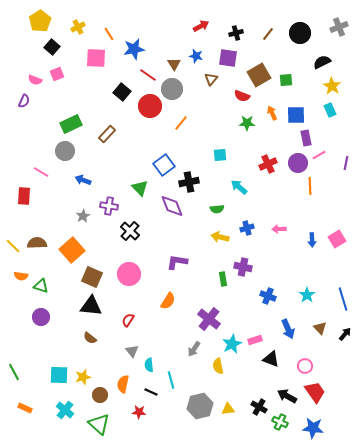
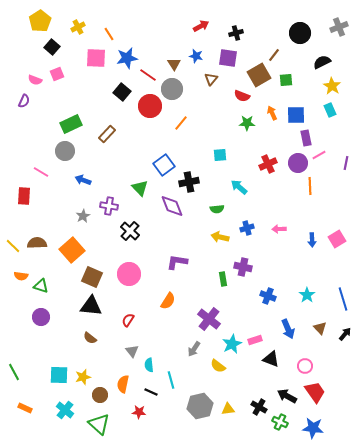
brown line at (268, 34): moved 6 px right, 21 px down
blue star at (134, 49): moved 7 px left, 9 px down
yellow semicircle at (218, 366): rotated 42 degrees counterclockwise
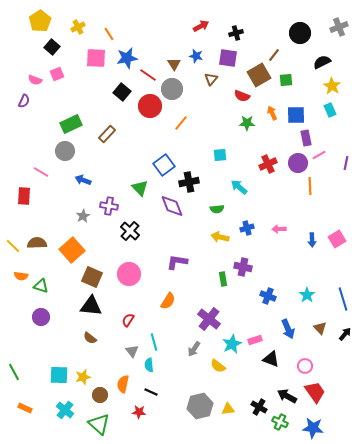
cyan line at (171, 380): moved 17 px left, 38 px up
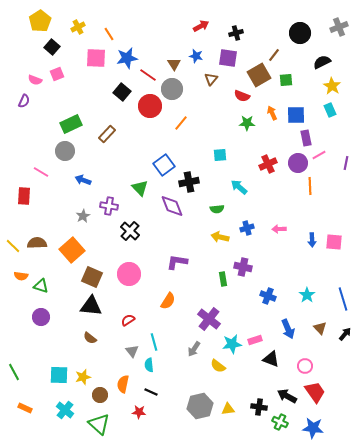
pink square at (337, 239): moved 3 px left, 3 px down; rotated 36 degrees clockwise
red semicircle at (128, 320): rotated 24 degrees clockwise
cyan star at (232, 344): rotated 18 degrees clockwise
black cross at (259, 407): rotated 21 degrees counterclockwise
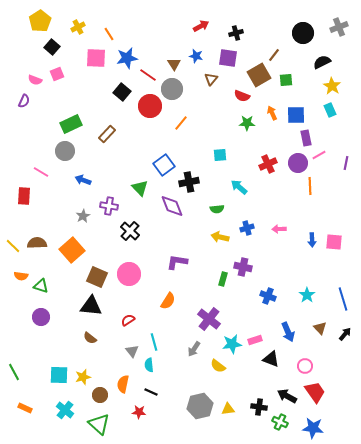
black circle at (300, 33): moved 3 px right
brown square at (92, 277): moved 5 px right
green rectangle at (223, 279): rotated 24 degrees clockwise
blue arrow at (288, 329): moved 3 px down
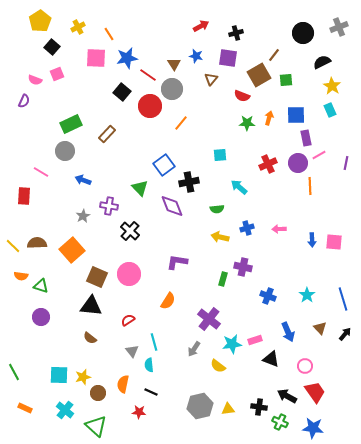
orange arrow at (272, 113): moved 3 px left, 5 px down; rotated 40 degrees clockwise
brown circle at (100, 395): moved 2 px left, 2 px up
green triangle at (99, 424): moved 3 px left, 2 px down
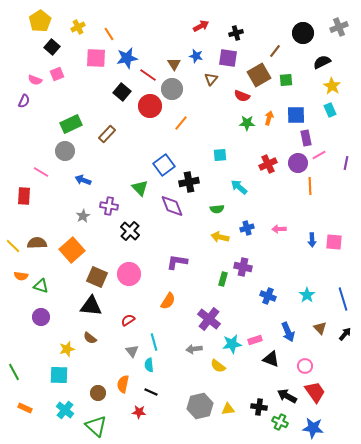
brown line at (274, 55): moved 1 px right, 4 px up
gray arrow at (194, 349): rotated 49 degrees clockwise
yellow star at (83, 377): moved 16 px left, 28 px up
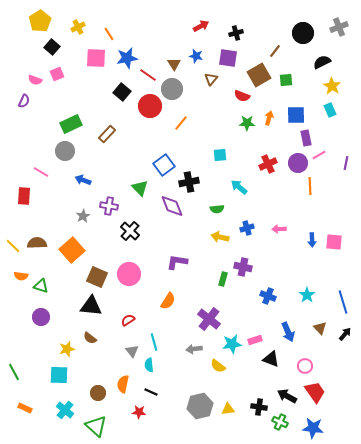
blue line at (343, 299): moved 3 px down
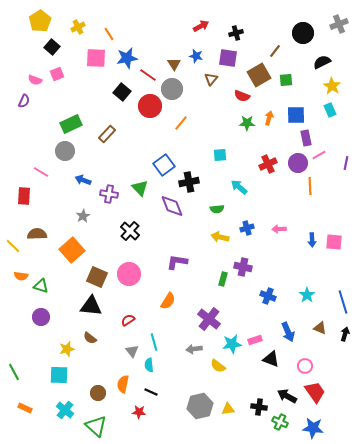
gray cross at (339, 27): moved 3 px up
purple cross at (109, 206): moved 12 px up
brown semicircle at (37, 243): moved 9 px up
brown triangle at (320, 328): rotated 24 degrees counterclockwise
black arrow at (345, 334): rotated 24 degrees counterclockwise
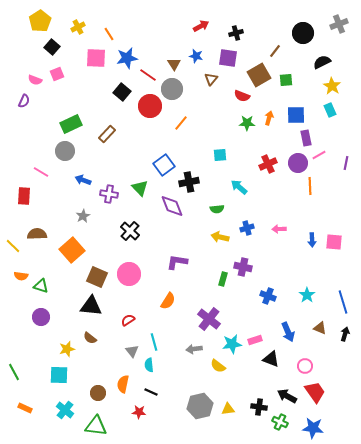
green triangle at (96, 426): rotated 35 degrees counterclockwise
